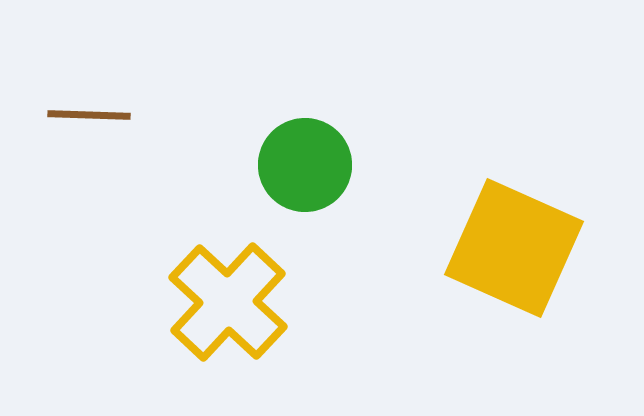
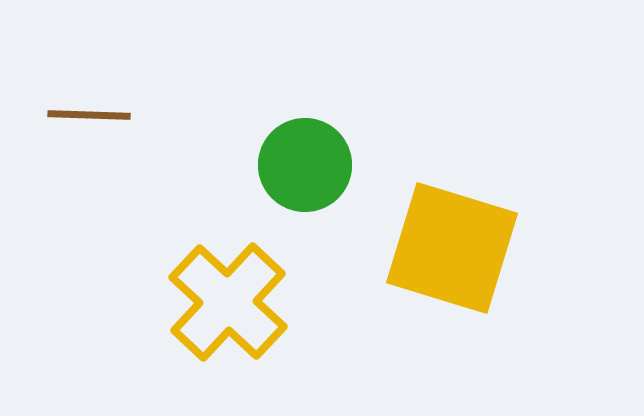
yellow square: moved 62 px left; rotated 7 degrees counterclockwise
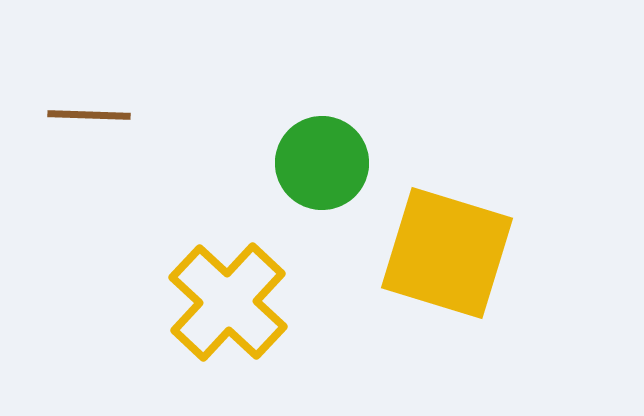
green circle: moved 17 px right, 2 px up
yellow square: moved 5 px left, 5 px down
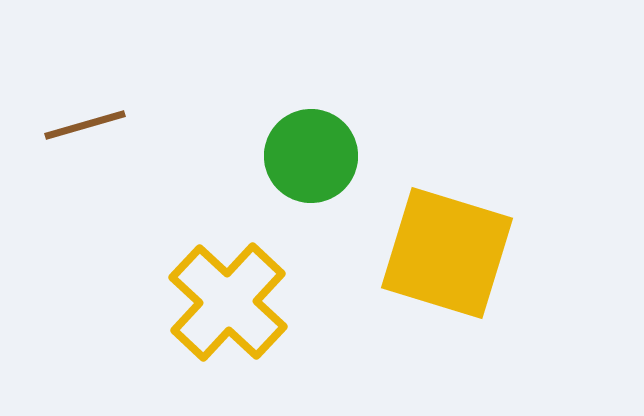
brown line: moved 4 px left, 10 px down; rotated 18 degrees counterclockwise
green circle: moved 11 px left, 7 px up
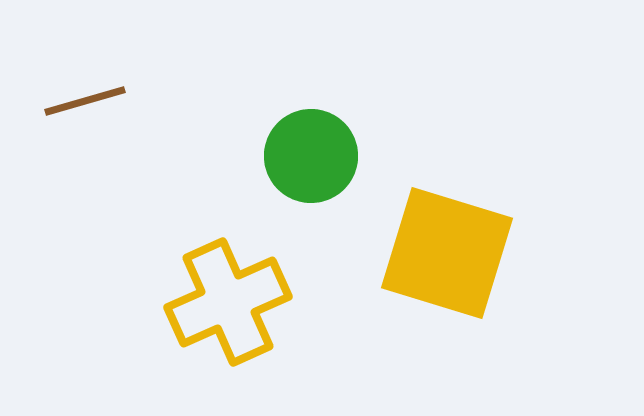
brown line: moved 24 px up
yellow cross: rotated 23 degrees clockwise
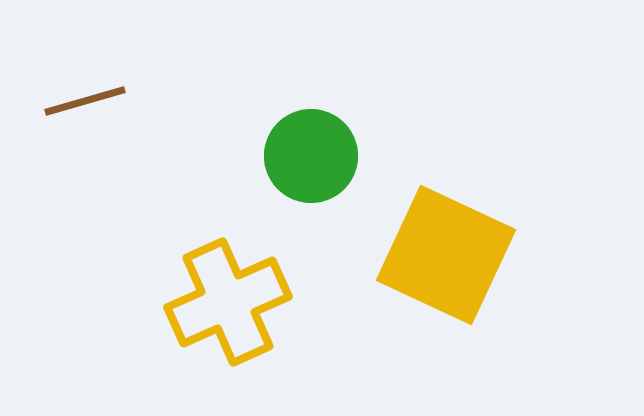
yellow square: moved 1 px left, 2 px down; rotated 8 degrees clockwise
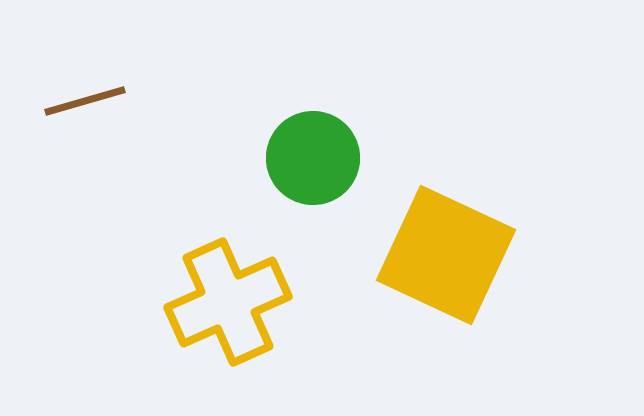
green circle: moved 2 px right, 2 px down
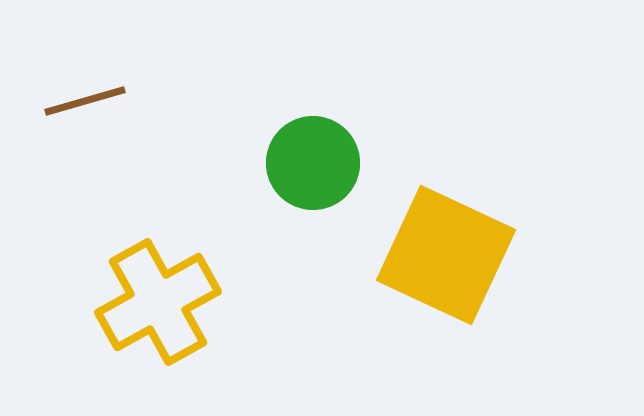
green circle: moved 5 px down
yellow cross: moved 70 px left; rotated 5 degrees counterclockwise
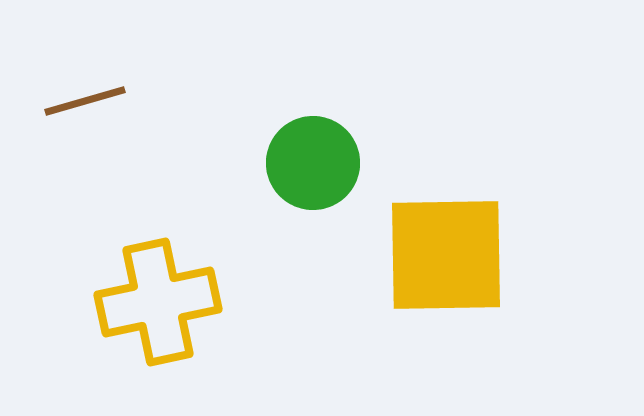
yellow square: rotated 26 degrees counterclockwise
yellow cross: rotated 17 degrees clockwise
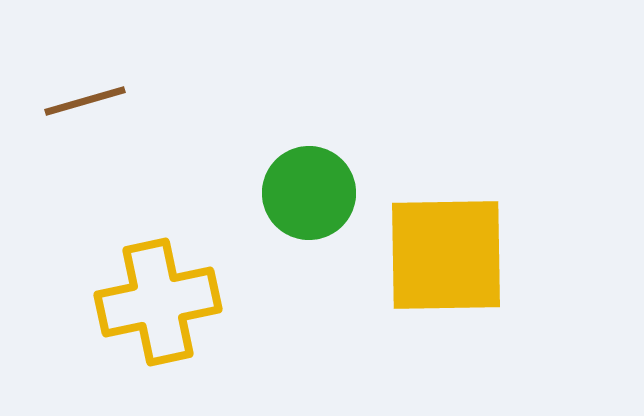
green circle: moved 4 px left, 30 px down
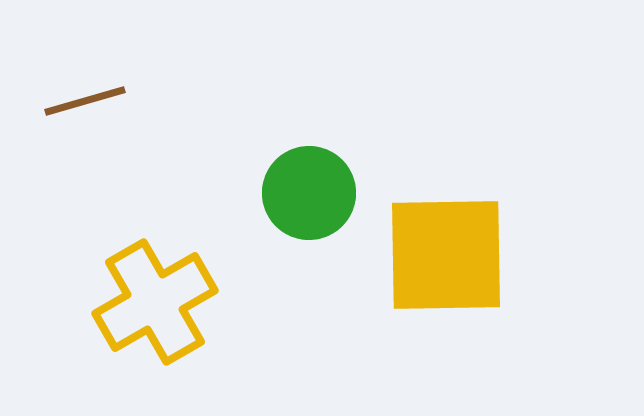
yellow cross: moved 3 px left; rotated 18 degrees counterclockwise
